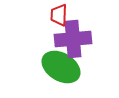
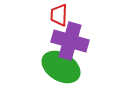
purple cross: moved 3 px left, 2 px down; rotated 21 degrees clockwise
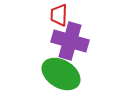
green ellipse: moved 7 px down
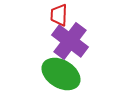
purple cross: rotated 21 degrees clockwise
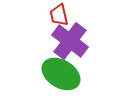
red trapezoid: rotated 15 degrees counterclockwise
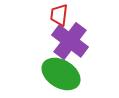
red trapezoid: rotated 20 degrees clockwise
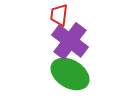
green ellipse: moved 9 px right
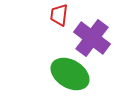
purple cross: moved 22 px right, 3 px up
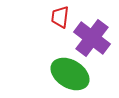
red trapezoid: moved 1 px right, 2 px down
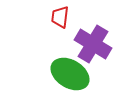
purple cross: moved 1 px right, 6 px down; rotated 6 degrees counterclockwise
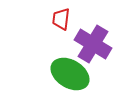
red trapezoid: moved 1 px right, 2 px down
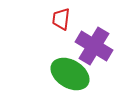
purple cross: moved 1 px right, 2 px down
